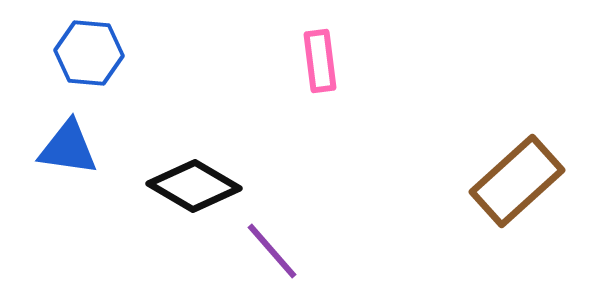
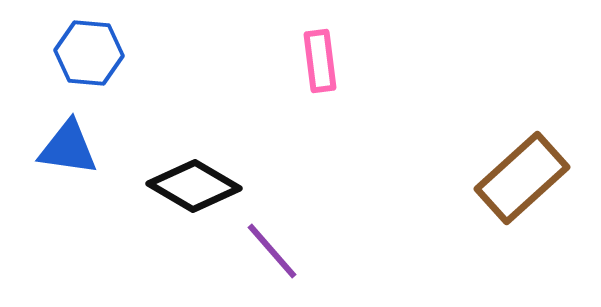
brown rectangle: moved 5 px right, 3 px up
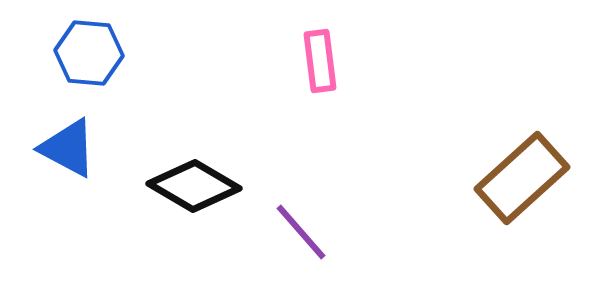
blue triangle: rotated 20 degrees clockwise
purple line: moved 29 px right, 19 px up
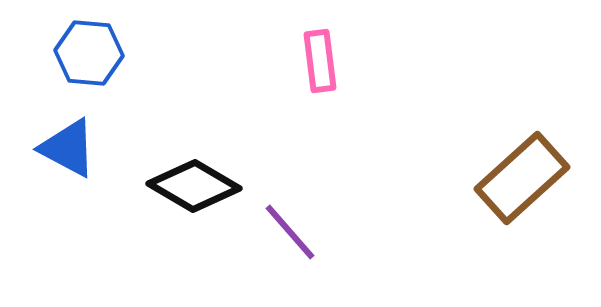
purple line: moved 11 px left
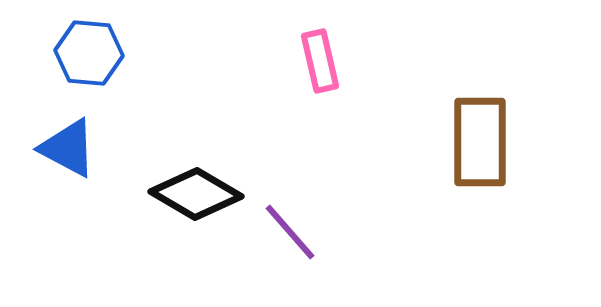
pink rectangle: rotated 6 degrees counterclockwise
brown rectangle: moved 42 px left, 36 px up; rotated 48 degrees counterclockwise
black diamond: moved 2 px right, 8 px down
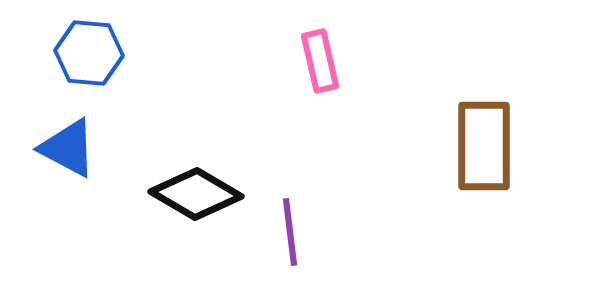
brown rectangle: moved 4 px right, 4 px down
purple line: rotated 34 degrees clockwise
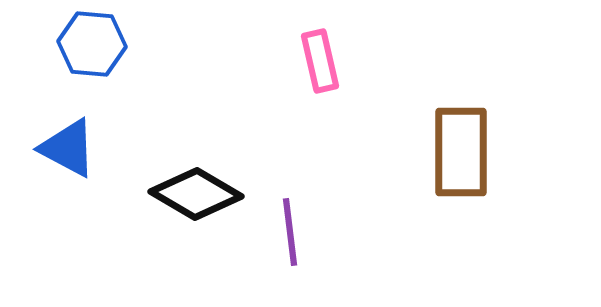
blue hexagon: moved 3 px right, 9 px up
brown rectangle: moved 23 px left, 6 px down
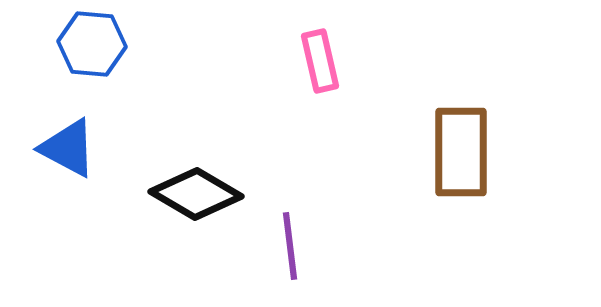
purple line: moved 14 px down
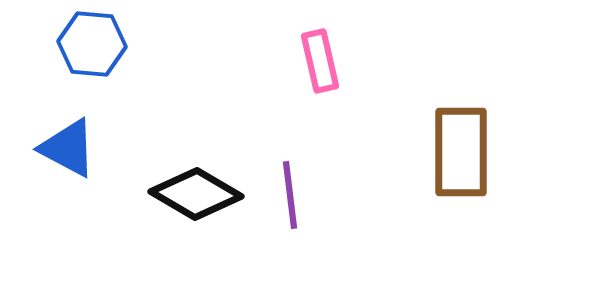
purple line: moved 51 px up
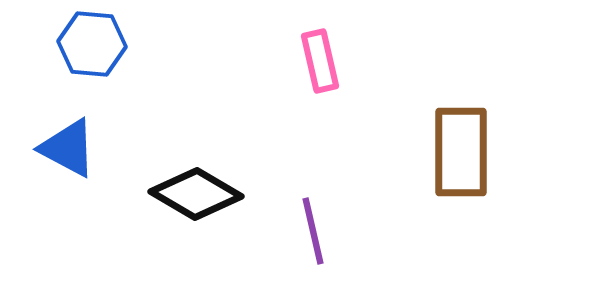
purple line: moved 23 px right, 36 px down; rotated 6 degrees counterclockwise
